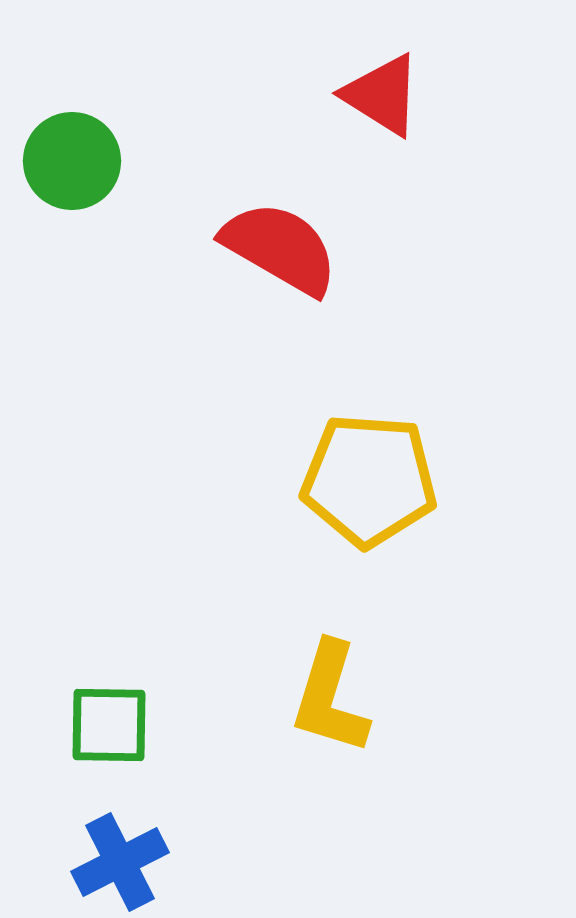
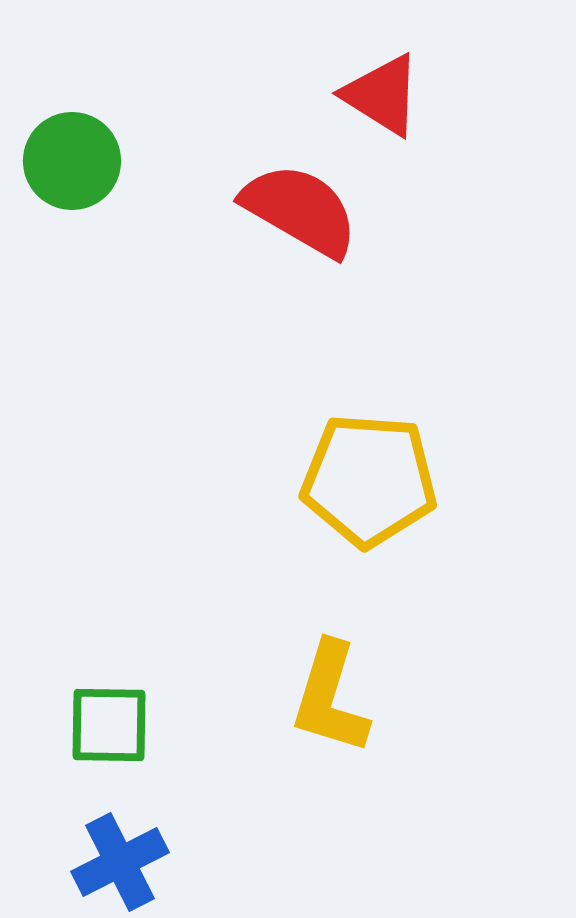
red semicircle: moved 20 px right, 38 px up
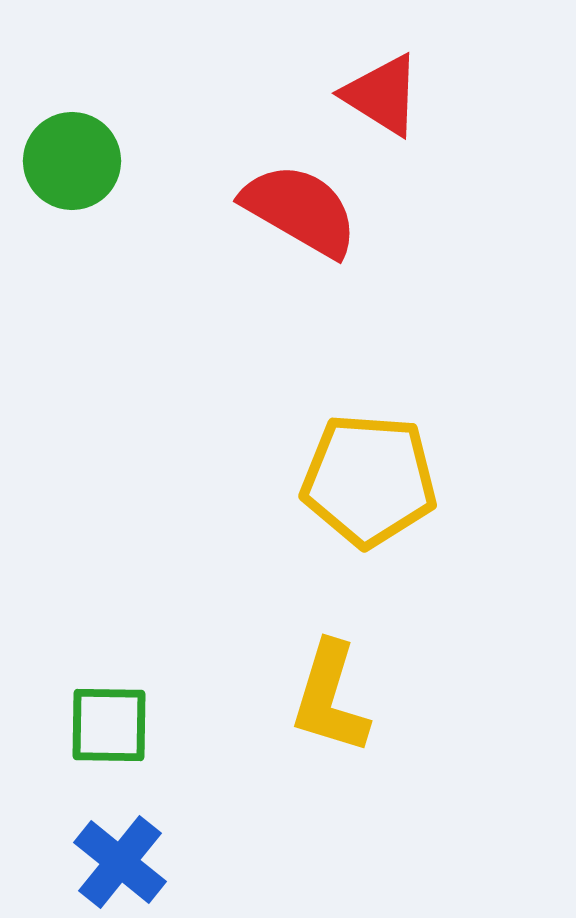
blue cross: rotated 24 degrees counterclockwise
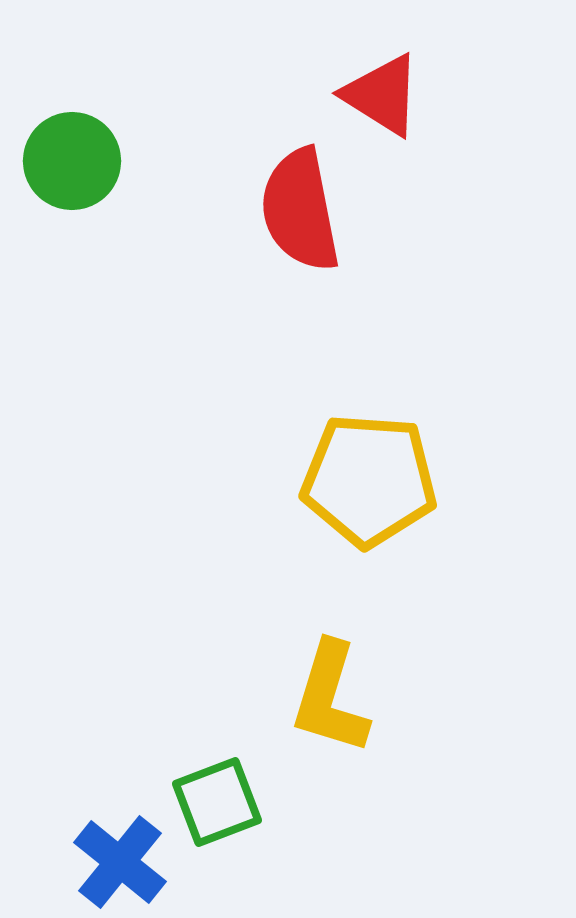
red semicircle: rotated 131 degrees counterclockwise
green square: moved 108 px right, 77 px down; rotated 22 degrees counterclockwise
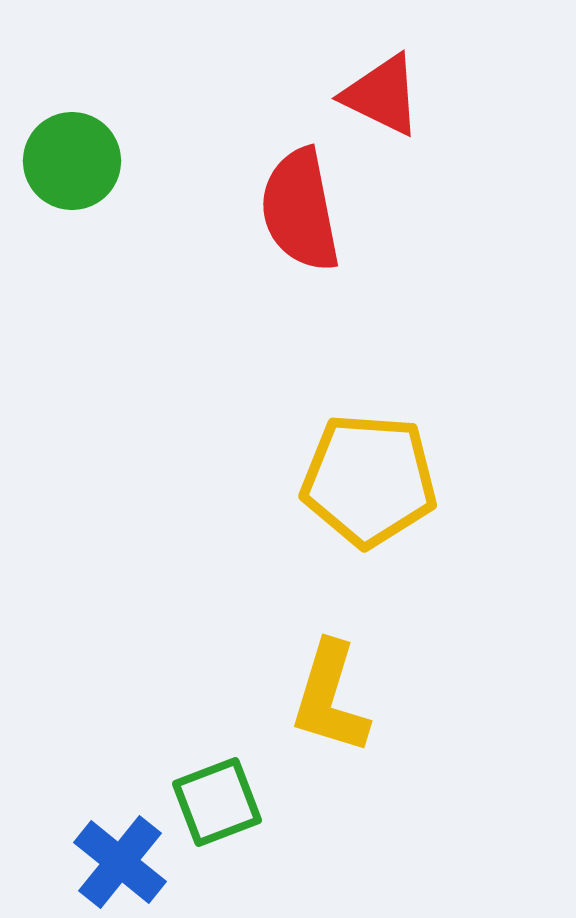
red triangle: rotated 6 degrees counterclockwise
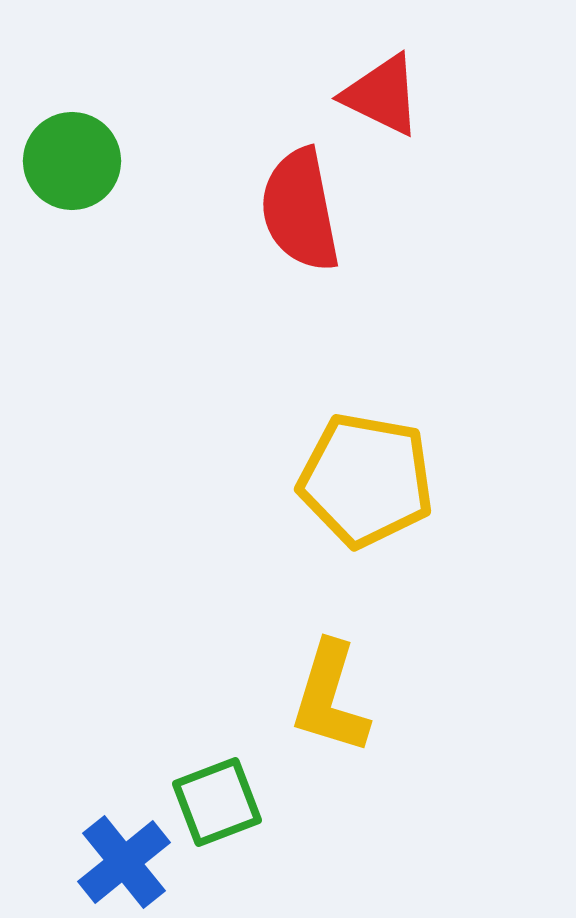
yellow pentagon: moved 3 px left; rotated 6 degrees clockwise
blue cross: moved 4 px right; rotated 12 degrees clockwise
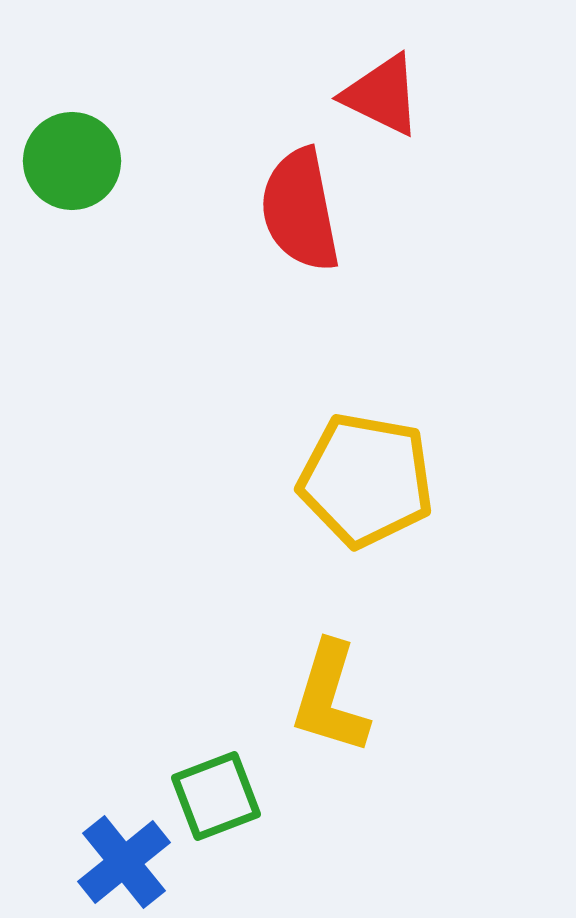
green square: moved 1 px left, 6 px up
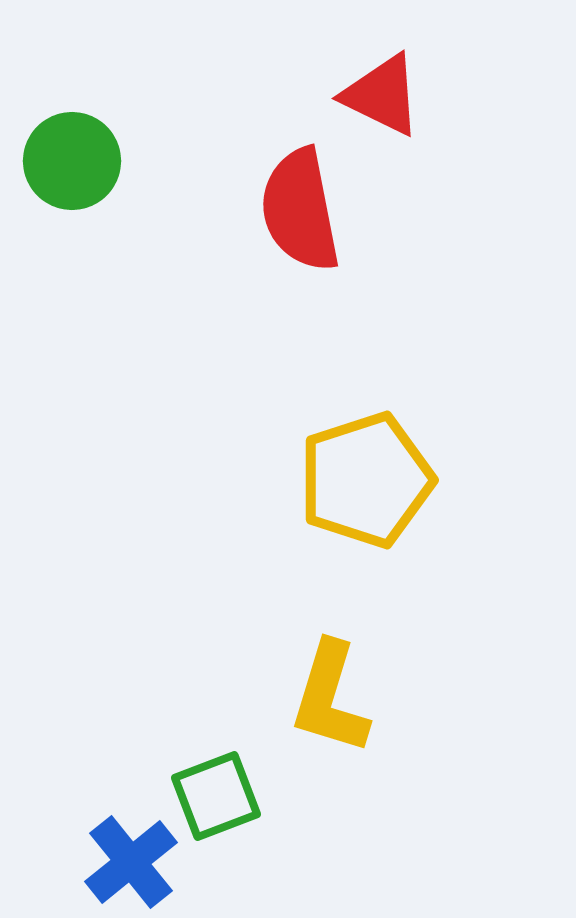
yellow pentagon: rotated 28 degrees counterclockwise
blue cross: moved 7 px right
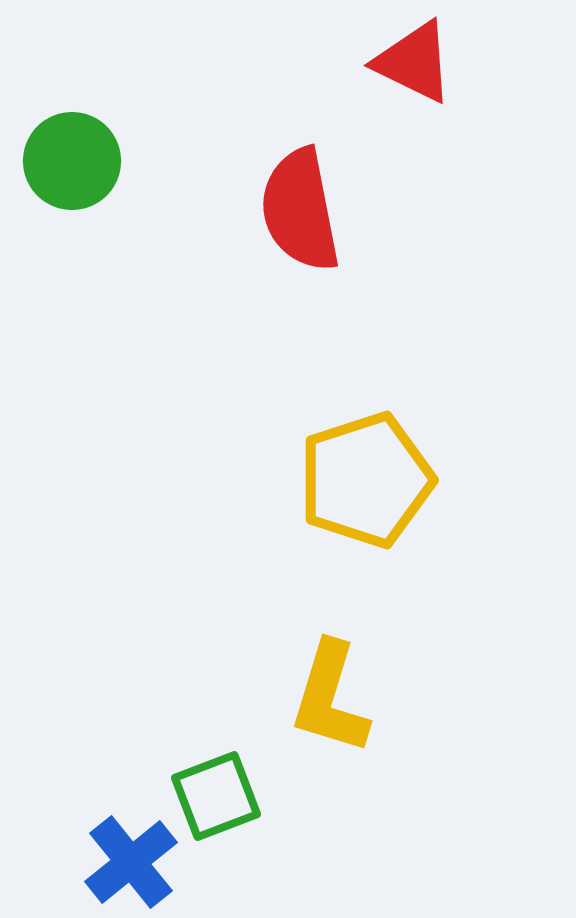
red triangle: moved 32 px right, 33 px up
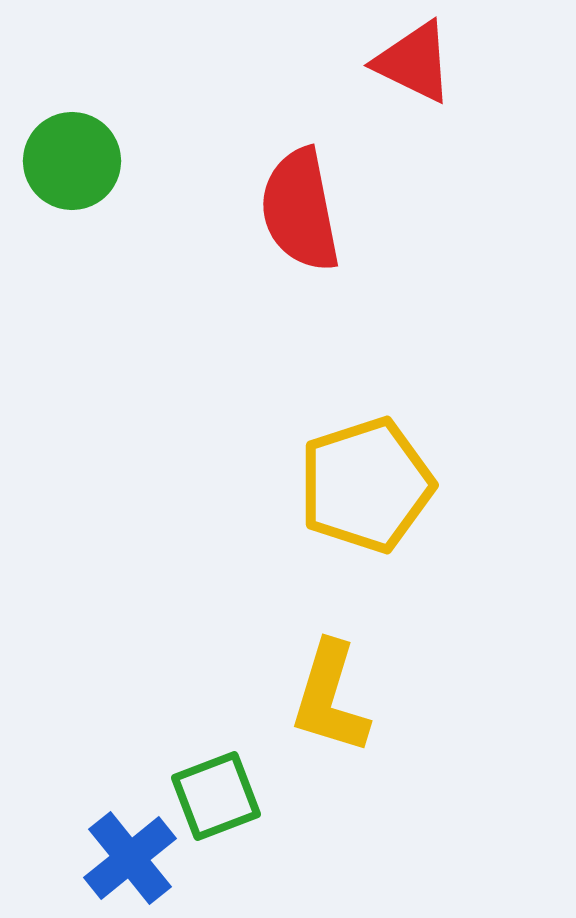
yellow pentagon: moved 5 px down
blue cross: moved 1 px left, 4 px up
